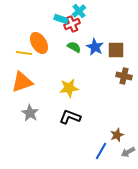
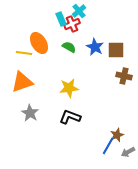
cyan rectangle: rotated 48 degrees clockwise
green semicircle: moved 5 px left
blue line: moved 7 px right, 5 px up
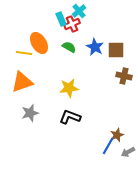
gray star: rotated 24 degrees clockwise
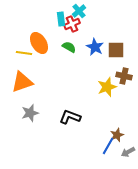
cyan rectangle: rotated 16 degrees clockwise
yellow star: moved 38 px right, 1 px up; rotated 12 degrees counterclockwise
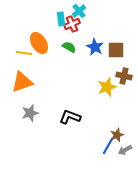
gray arrow: moved 3 px left, 2 px up
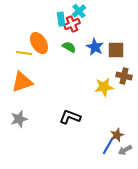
yellow star: moved 3 px left; rotated 12 degrees clockwise
gray star: moved 11 px left, 6 px down
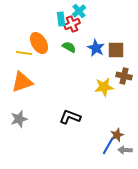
blue star: moved 1 px right, 1 px down
gray arrow: rotated 32 degrees clockwise
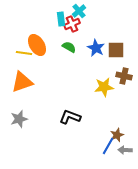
orange ellipse: moved 2 px left, 2 px down
